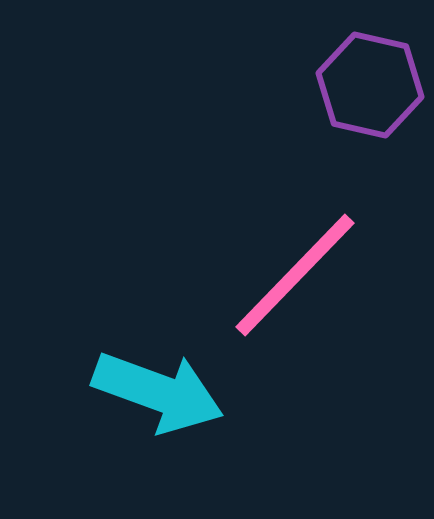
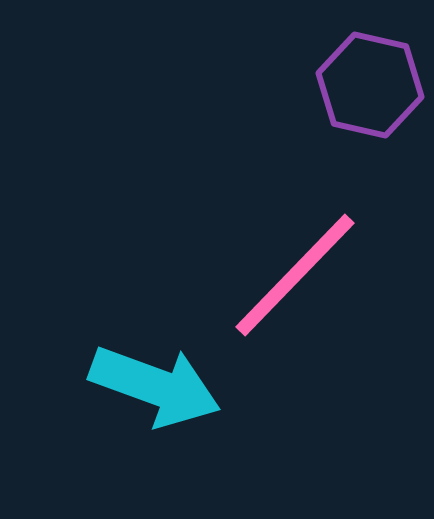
cyan arrow: moved 3 px left, 6 px up
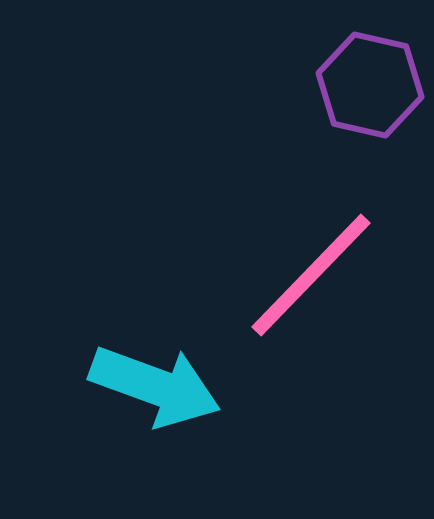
pink line: moved 16 px right
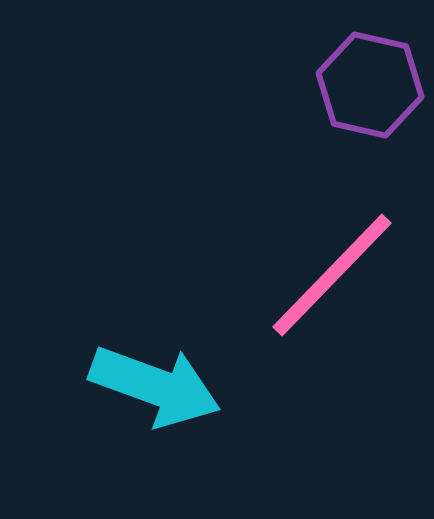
pink line: moved 21 px right
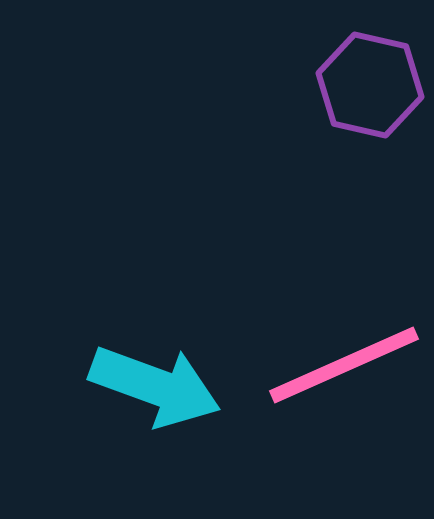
pink line: moved 12 px right, 90 px down; rotated 22 degrees clockwise
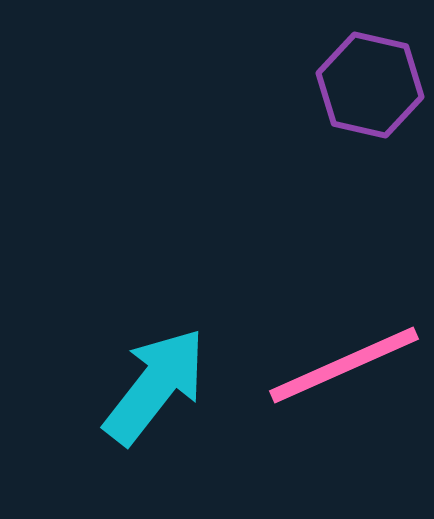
cyan arrow: rotated 72 degrees counterclockwise
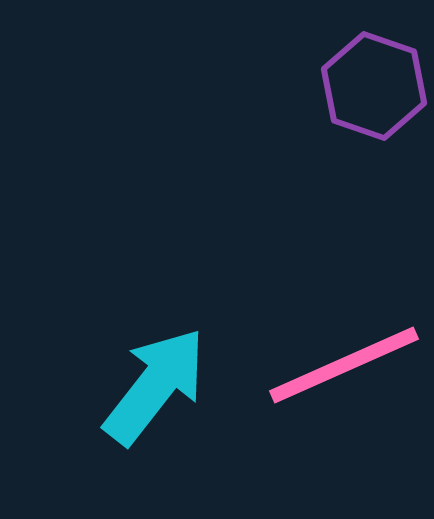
purple hexagon: moved 4 px right, 1 px down; rotated 6 degrees clockwise
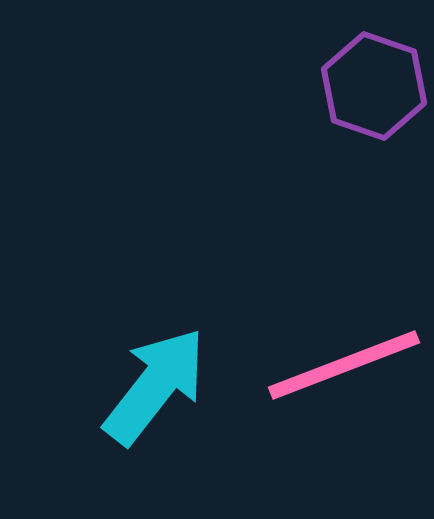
pink line: rotated 3 degrees clockwise
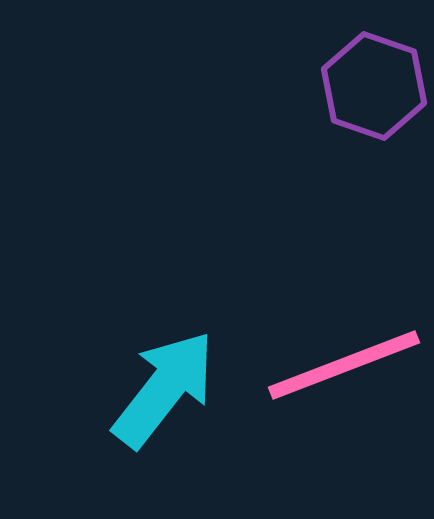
cyan arrow: moved 9 px right, 3 px down
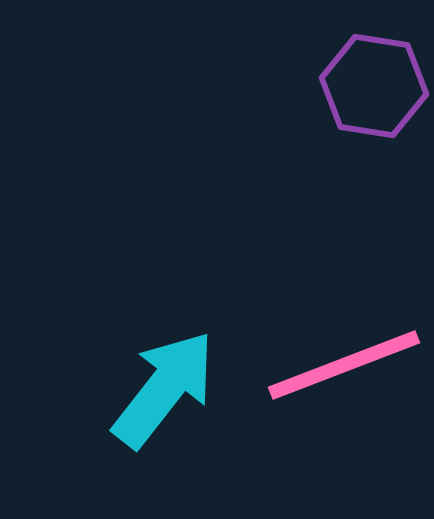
purple hexagon: rotated 10 degrees counterclockwise
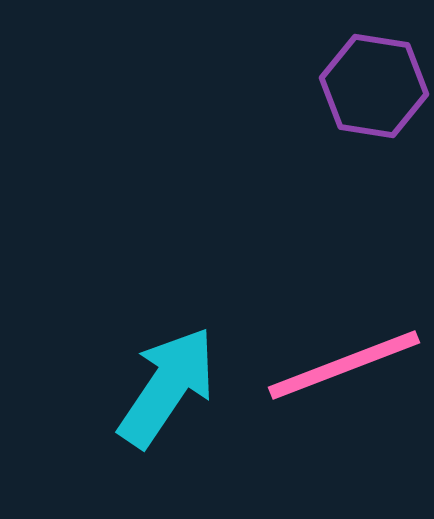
cyan arrow: moved 3 px right, 2 px up; rotated 4 degrees counterclockwise
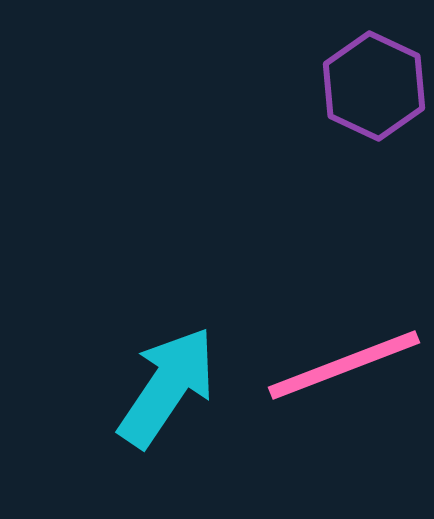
purple hexagon: rotated 16 degrees clockwise
